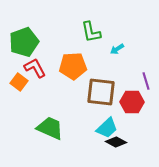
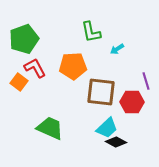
green pentagon: moved 3 px up
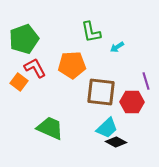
cyan arrow: moved 2 px up
orange pentagon: moved 1 px left, 1 px up
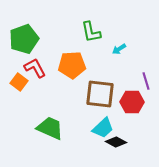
cyan arrow: moved 2 px right, 2 px down
brown square: moved 1 px left, 2 px down
cyan trapezoid: moved 4 px left
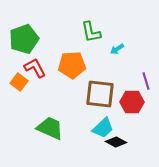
cyan arrow: moved 2 px left
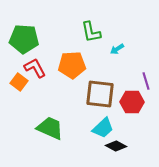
green pentagon: rotated 24 degrees clockwise
black diamond: moved 4 px down
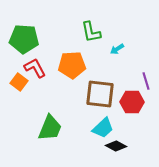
green trapezoid: rotated 88 degrees clockwise
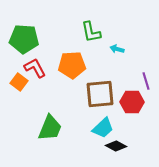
cyan arrow: rotated 48 degrees clockwise
brown square: rotated 12 degrees counterclockwise
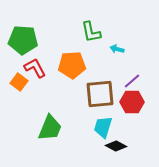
green pentagon: moved 1 px left, 1 px down
purple line: moved 14 px left; rotated 66 degrees clockwise
cyan trapezoid: moved 1 px up; rotated 150 degrees clockwise
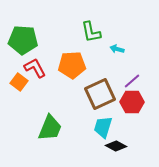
brown square: rotated 20 degrees counterclockwise
